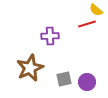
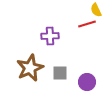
yellow semicircle: rotated 24 degrees clockwise
gray square: moved 4 px left, 6 px up; rotated 14 degrees clockwise
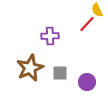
yellow semicircle: moved 1 px right
red line: rotated 30 degrees counterclockwise
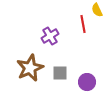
red line: moved 4 px left; rotated 54 degrees counterclockwise
purple cross: rotated 30 degrees counterclockwise
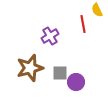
brown star: rotated 8 degrees clockwise
purple circle: moved 11 px left
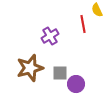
purple circle: moved 2 px down
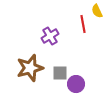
yellow semicircle: moved 1 px down
